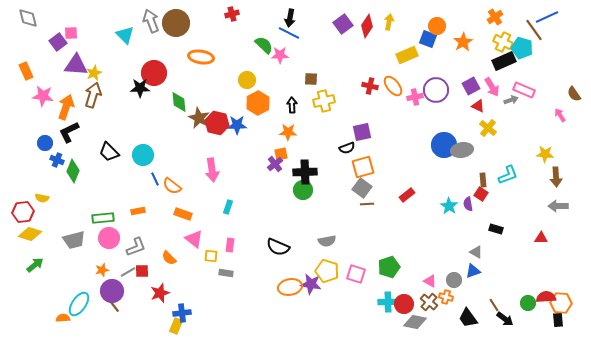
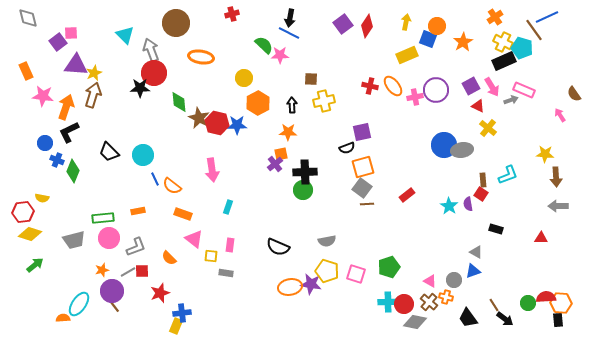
gray arrow at (151, 21): moved 29 px down
yellow arrow at (389, 22): moved 17 px right
yellow circle at (247, 80): moved 3 px left, 2 px up
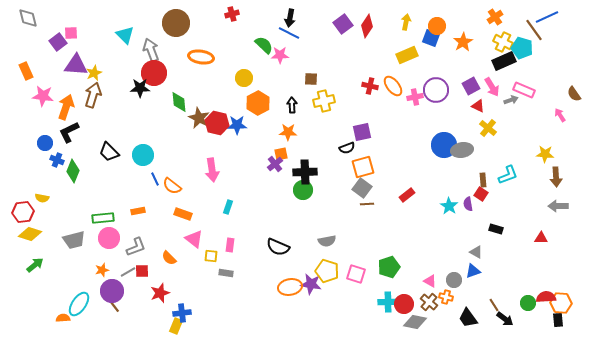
blue square at (428, 39): moved 3 px right, 1 px up
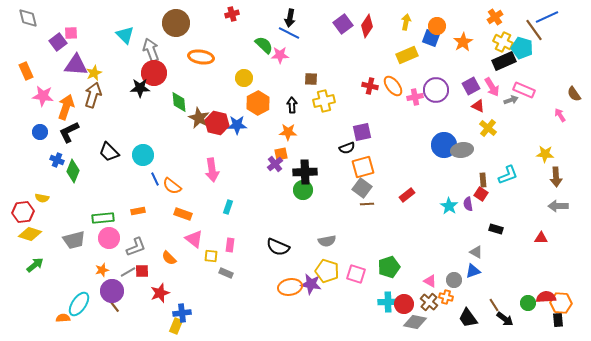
blue circle at (45, 143): moved 5 px left, 11 px up
gray rectangle at (226, 273): rotated 16 degrees clockwise
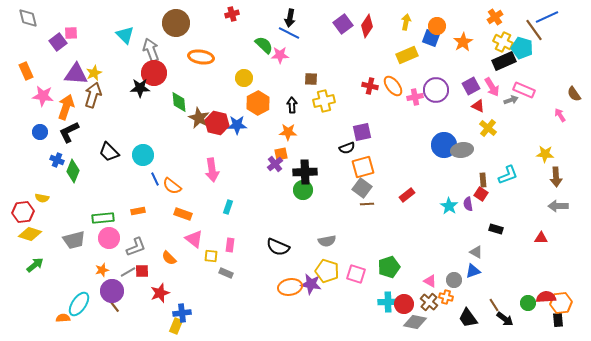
purple triangle at (76, 65): moved 9 px down
orange hexagon at (561, 303): rotated 10 degrees counterclockwise
